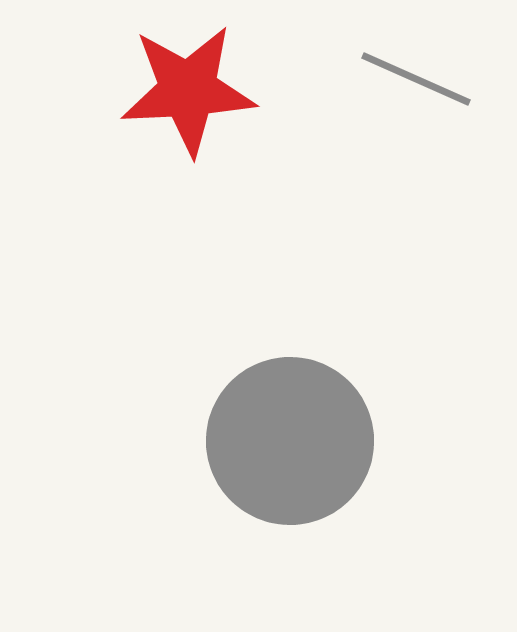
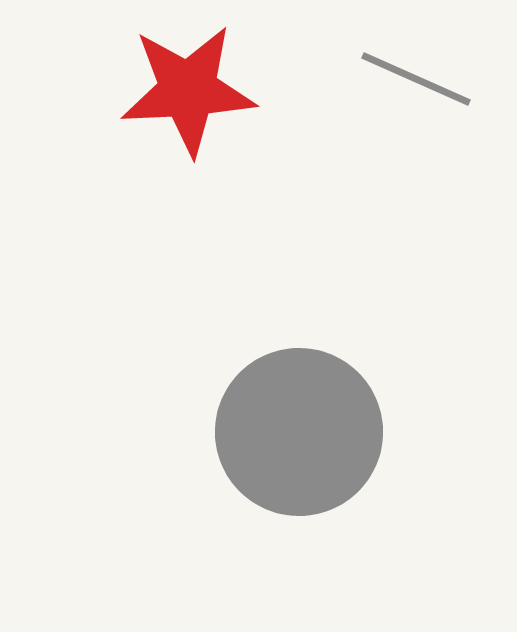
gray circle: moved 9 px right, 9 px up
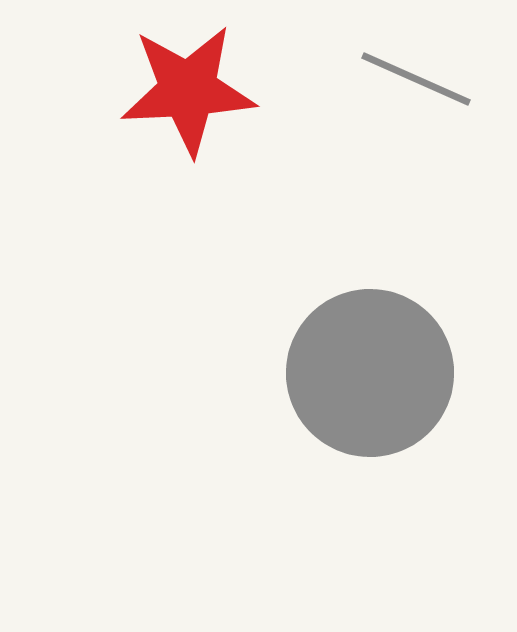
gray circle: moved 71 px right, 59 px up
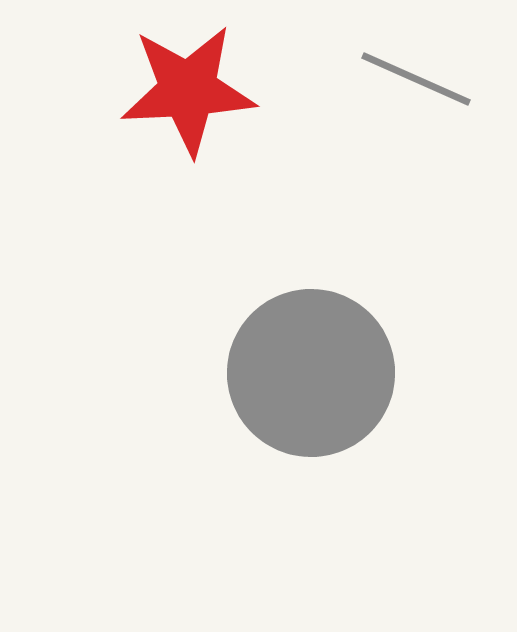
gray circle: moved 59 px left
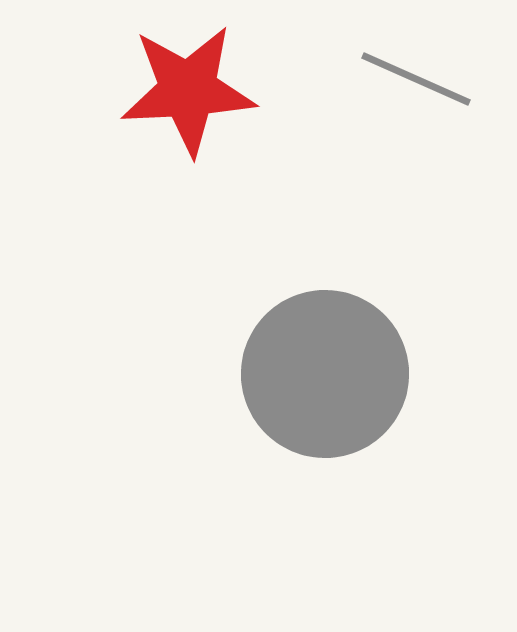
gray circle: moved 14 px right, 1 px down
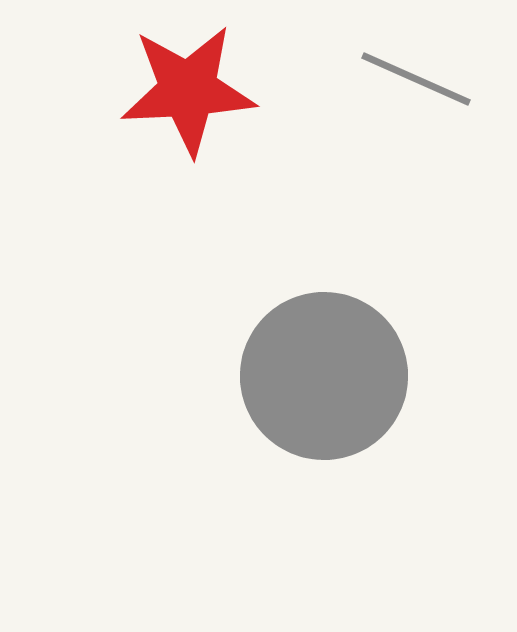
gray circle: moved 1 px left, 2 px down
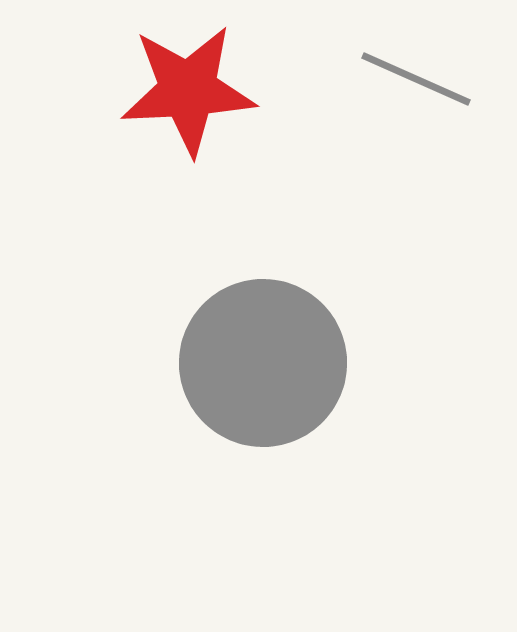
gray circle: moved 61 px left, 13 px up
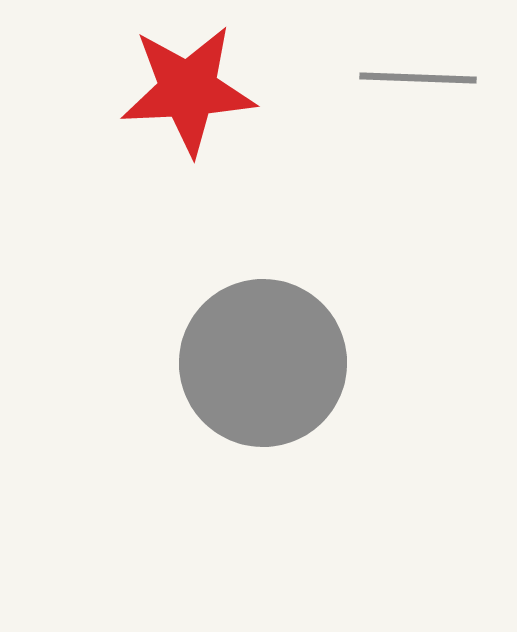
gray line: moved 2 px right, 1 px up; rotated 22 degrees counterclockwise
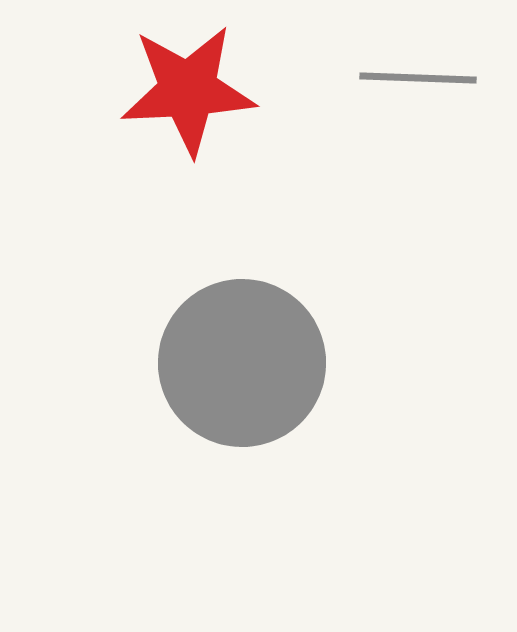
gray circle: moved 21 px left
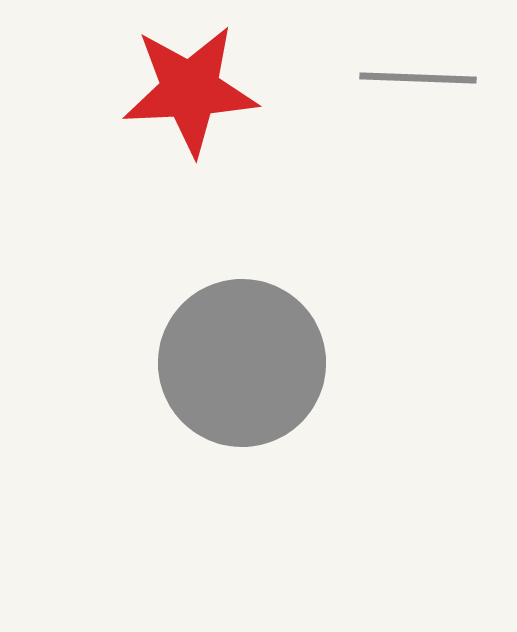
red star: moved 2 px right
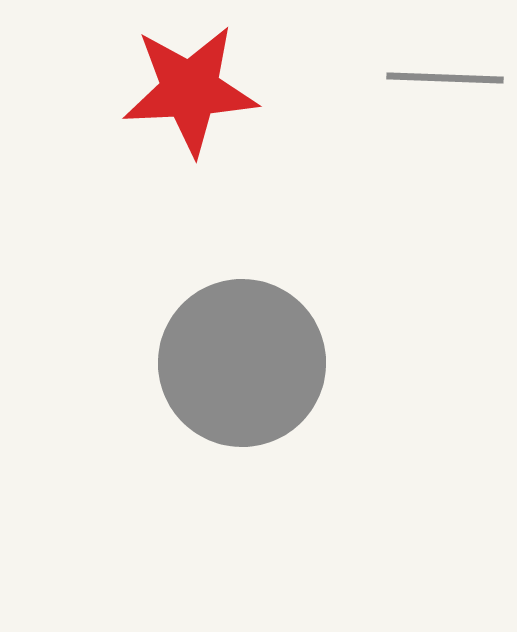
gray line: moved 27 px right
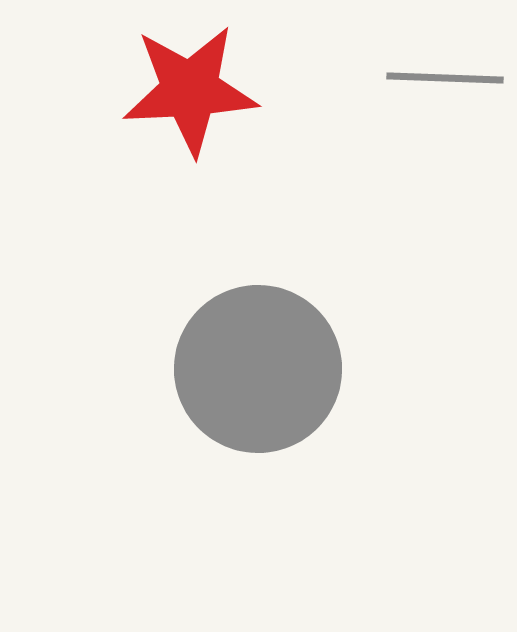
gray circle: moved 16 px right, 6 px down
